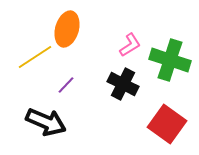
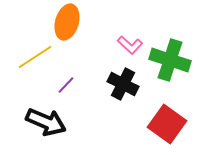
orange ellipse: moved 7 px up
pink L-shape: rotated 75 degrees clockwise
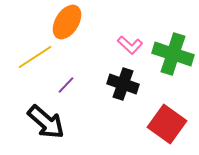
orange ellipse: rotated 16 degrees clockwise
green cross: moved 3 px right, 6 px up
black cross: rotated 8 degrees counterclockwise
black arrow: rotated 18 degrees clockwise
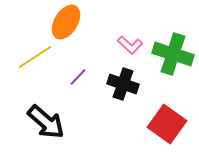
orange ellipse: moved 1 px left
purple line: moved 12 px right, 8 px up
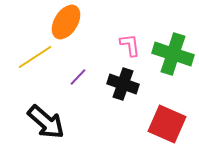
pink L-shape: rotated 140 degrees counterclockwise
red square: rotated 12 degrees counterclockwise
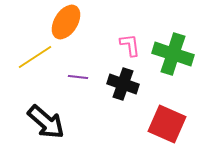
purple line: rotated 54 degrees clockwise
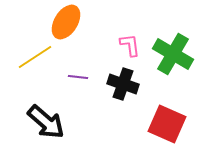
green cross: rotated 12 degrees clockwise
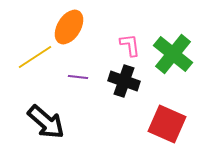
orange ellipse: moved 3 px right, 5 px down
green cross: rotated 9 degrees clockwise
black cross: moved 1 px right, 3 px up
